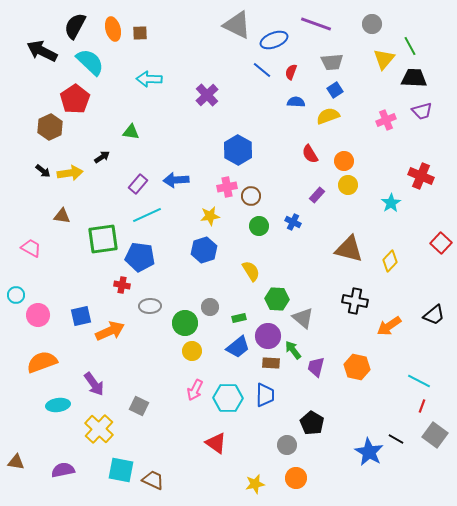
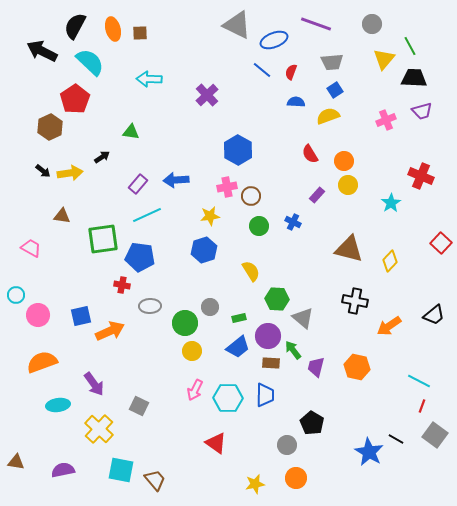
brown trapezoid at (153, 480): moved 2 px right; rotated 25 degrees clockwise
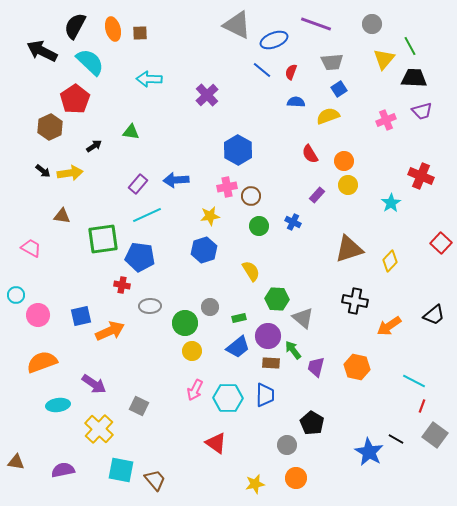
blue square at (335, 90): moved 4 px right, 1 px up
black arrow at (102, 157): moved 8 px left, 11 px up
brown triangle at (349, 249): rotated 32 degrees counterclockwise
cyan line at (419, 381): moved 5 px left
purple arrow at (94, 384): rotated 20 degrees counterclockwise
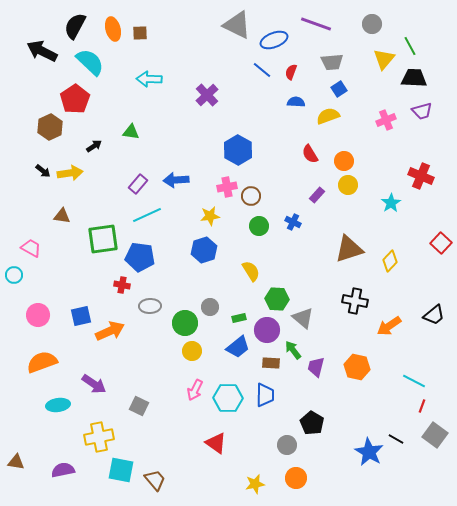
cyan circle at (16, 295): moved 2 px left, 20 px up
purple circle at (268, 336): moved 1 px left, 6 px up
yellow cross at (99, 429): moved 8 px down; rotated 36 degrees clockwise
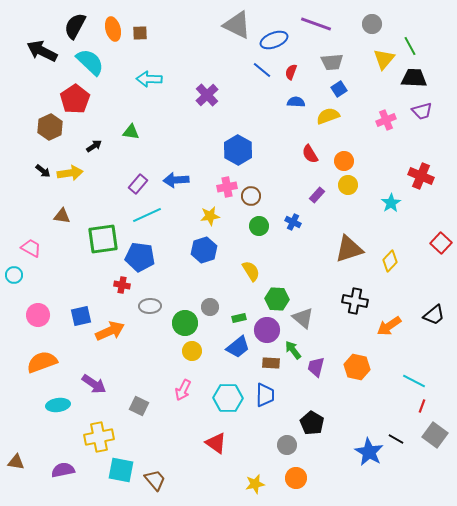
pink arrow at (195, 390): moved 12 px left
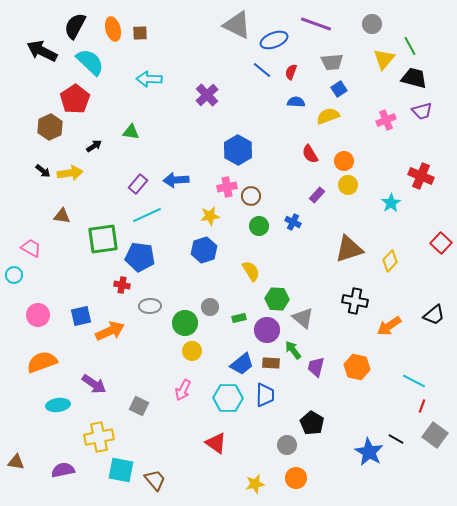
black trapezoid at (414, 78): rotated 12 degrees clockwise
blue trapezoid at (238, 347): moved 4 px right, 17 px down
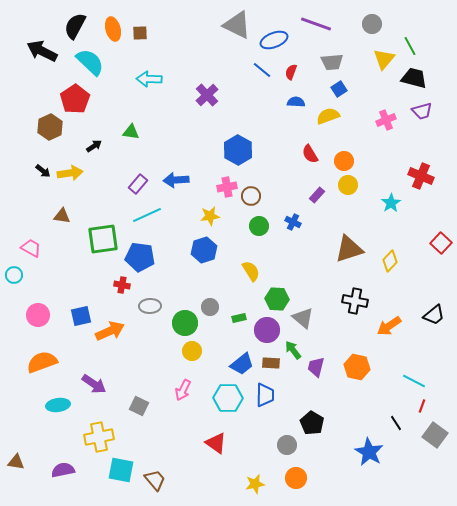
black line at (396, 439): moved 16 px up; rotated 28 degrees clockwise
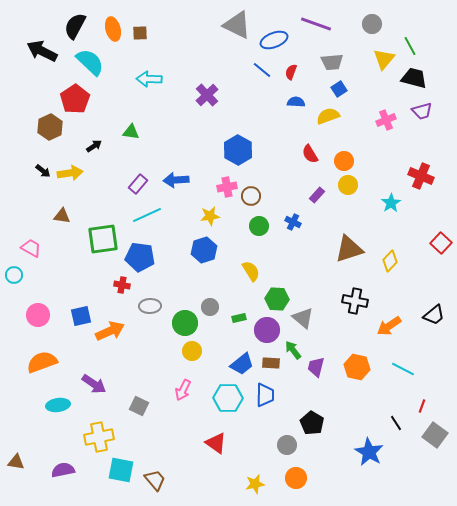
cyan line at (414, 381): moved 11 px left, 12 px up
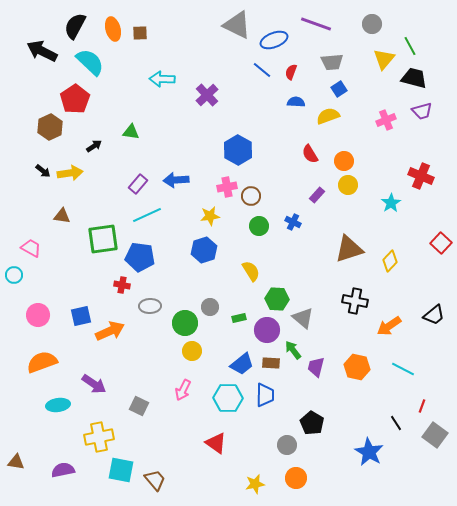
cyan arrow at (149, 79): moved 13 px right
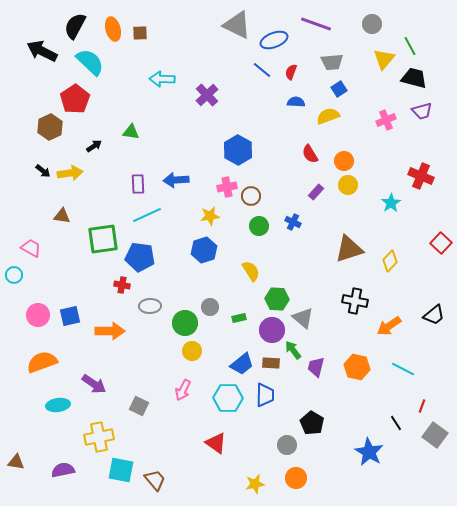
purple rectangle at (138, 184): rotated 42 degrees counterclockwise
purple rectangle at (317, 195): moved 1 px left, 3 px up
blue square at (81, 316): moved 11 px left
purple circle at (267, 330): moved 5 px right
orange arrow at (110, 331): rotated 24 degrees clockwise
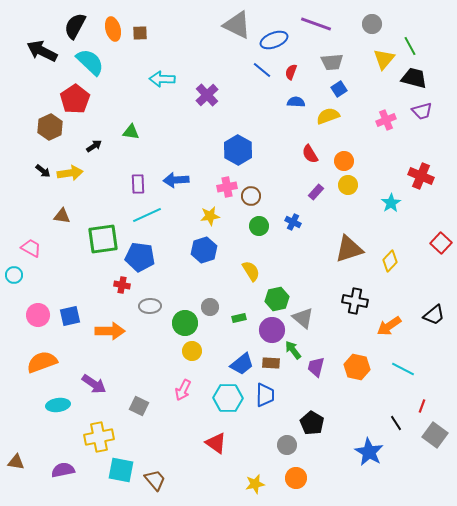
green hexagon at (277, 299): rotated 15 degrees counterclockwise
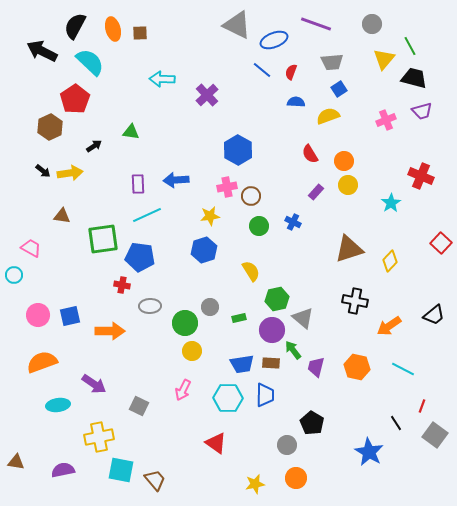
blue trapezoid at (242, 364): rotated 30 degrees clockwise
